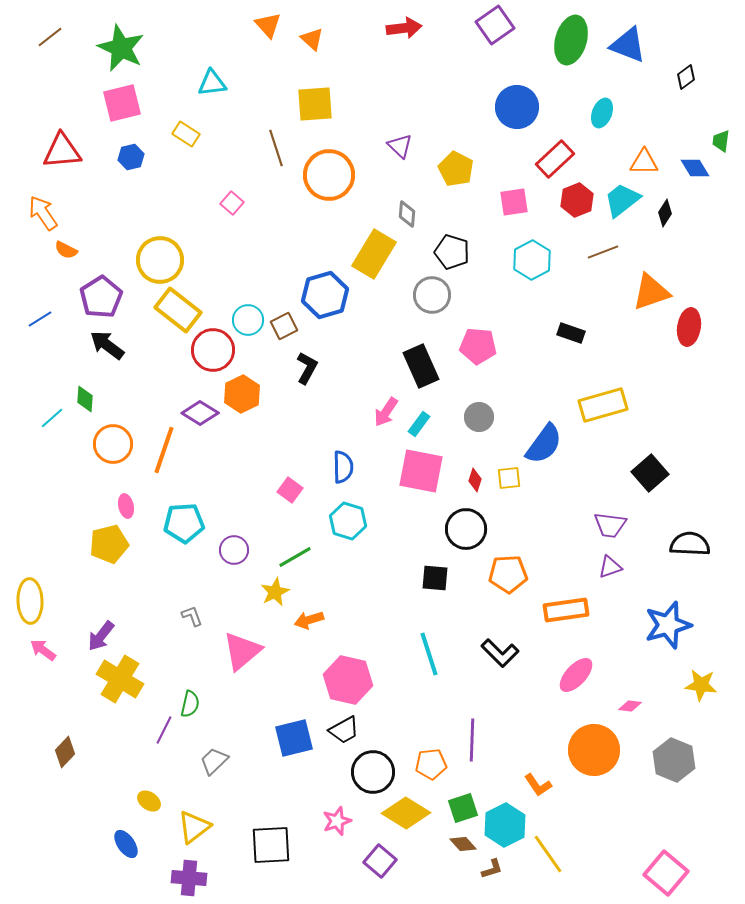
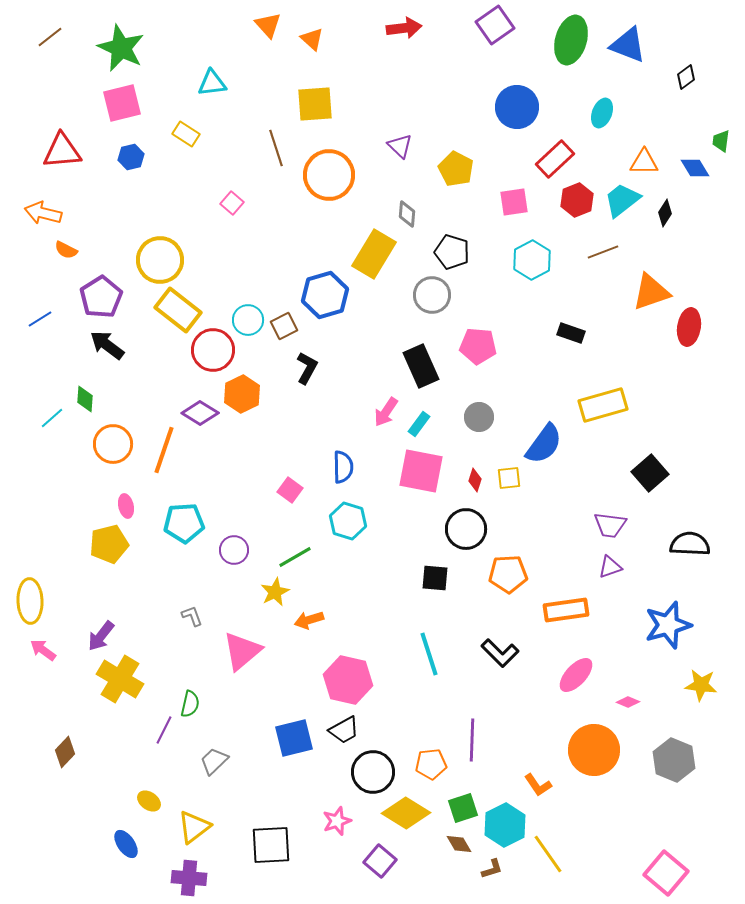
orange arrow at (43, 213): rotated 42 degrees counterclockwise
pink diamond at (630, 706): moved 2 px left, 4 px up; rotated 15 degrees clockwise
brown diamond at (463, 844): moved 4 px left; rotated 12 degrees clockwise
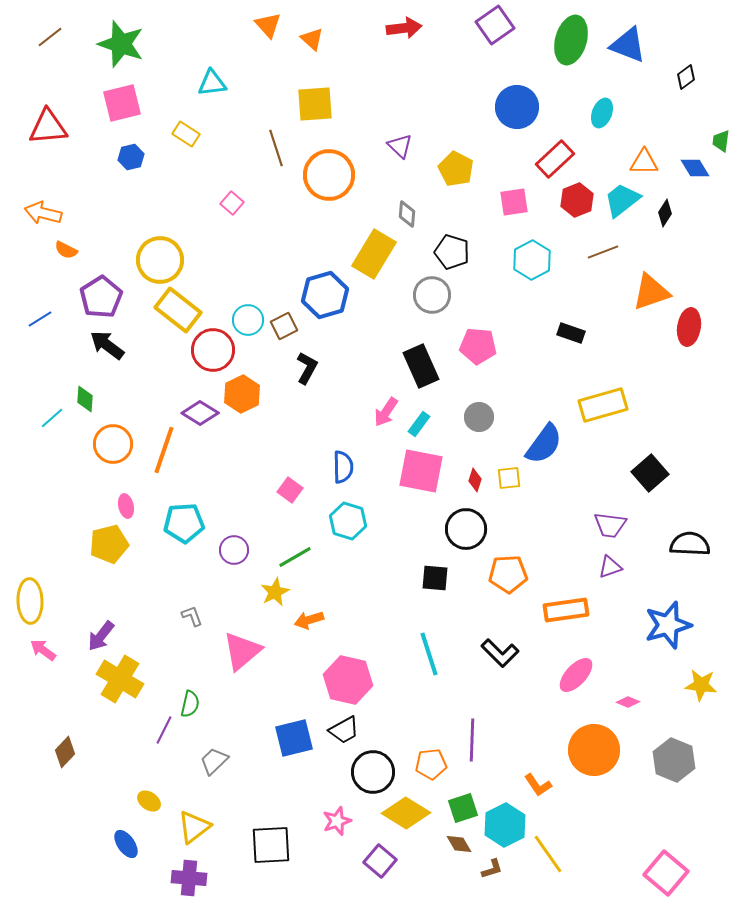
green star at (121, 48): moved 4 px up; rotated 6 degrees counterclockwise
red triangle at (62, 151): moved 14 px left, 24 px up
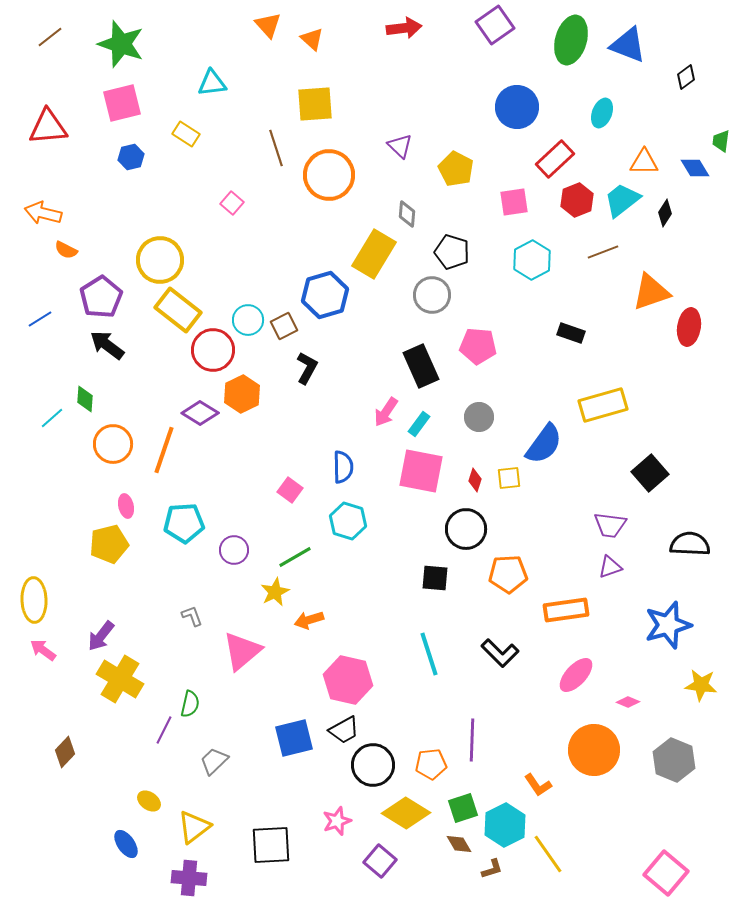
yellow ellipse at (30, 601): moved 4 px right, 1 px up
black circle at (373, 772): moved 7 px up
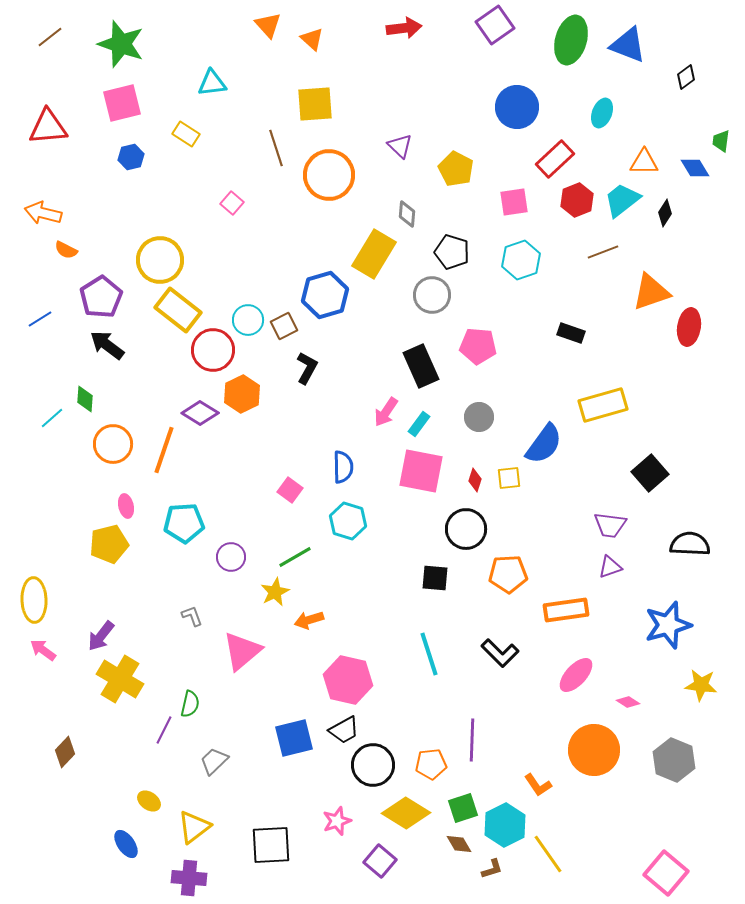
cyan hexagon at (532, 260): moved 11 px left; rotated 9 degrees clockwise
purple circle at (234, 550): moved 3 px left, 7 px down
pink diamond at (628, 702): rotated 10 degrees clockwise
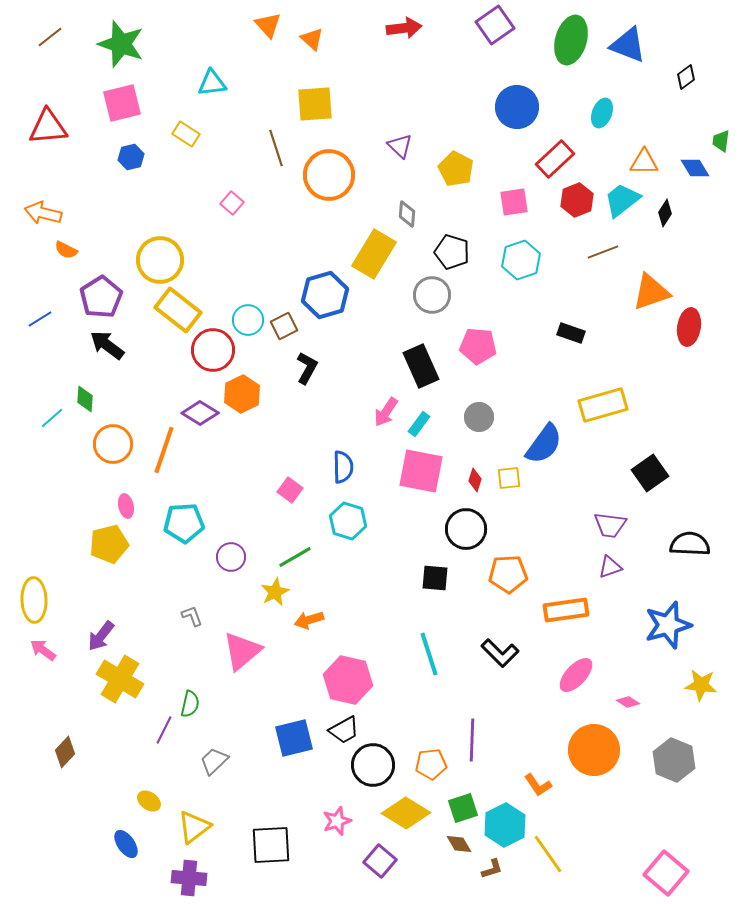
black square at (650, 473): rotated 6 degrees clockwise
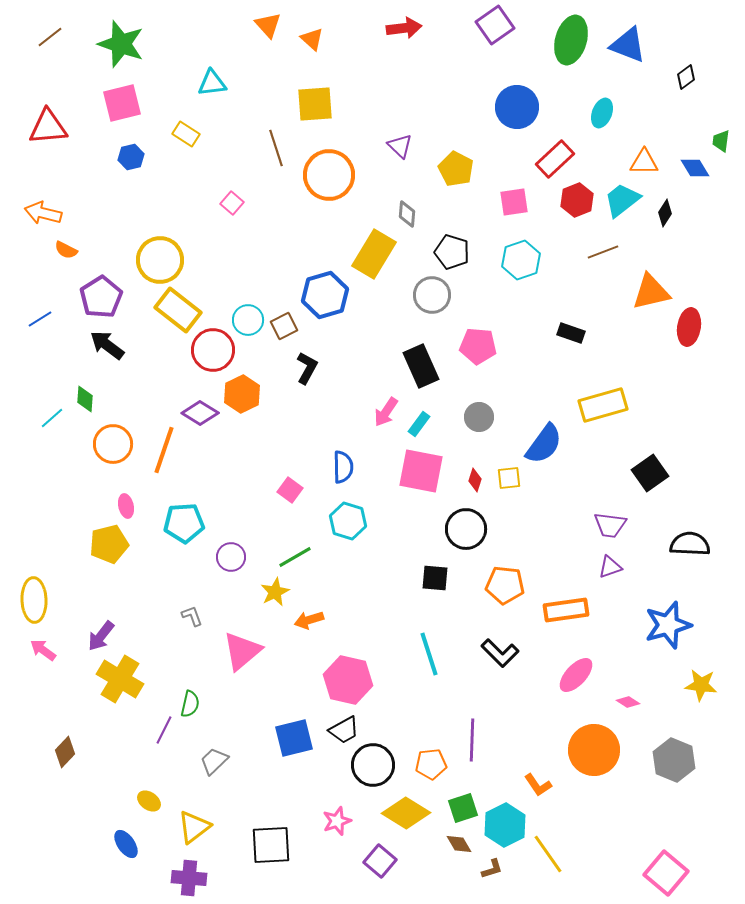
orange triangle at (651, 292): rotated 6 degrees clockwise
orange pentagon at (508, 574): moved 3 px left, 11 px down; rotated 9 degrees clockwise
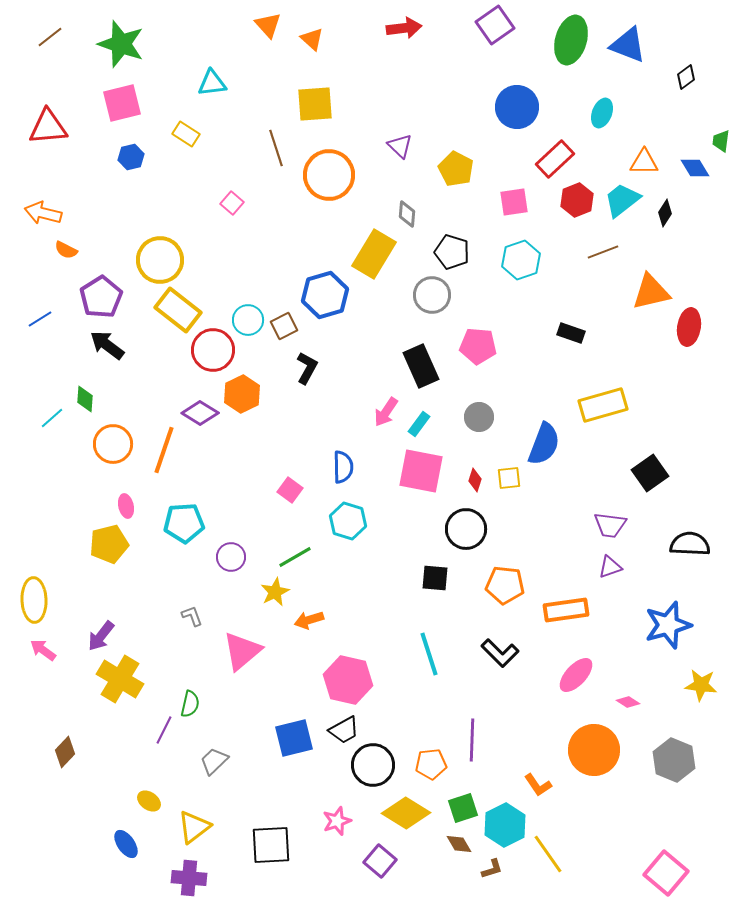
blue semicircle at (544, 444): rotated 15 degrees counterclockwise
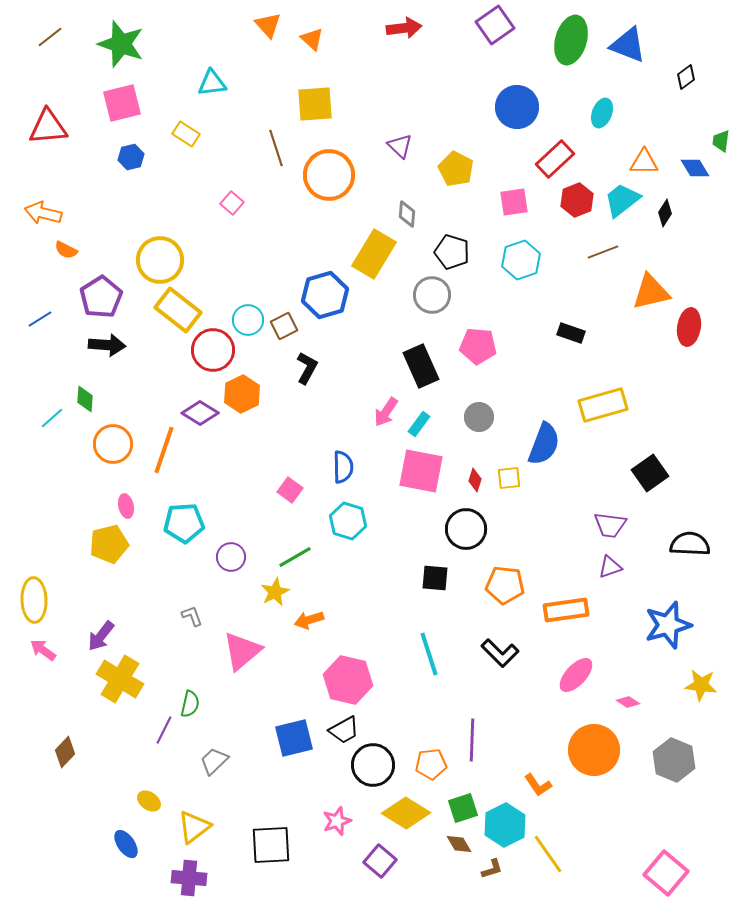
black arrow at (107, 345): rotated 147 degrees clockwise
